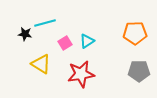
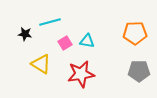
cyan line: moved 5 px right, 1 px up
cyan triangle: rotated 42 degrees clockwise
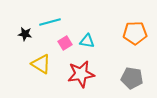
gray pentagon: moved 7 px left, 7 px down; rotated 10 degrees clockwise
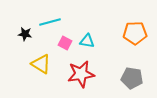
pink square: rotated 32 degrees counterclockwise
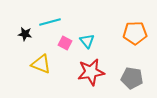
cyan triangle: rotated 42 degrees clockwise
yellow triangle: rotated 10 degrees counterclockwise
red star: moved 10 px right, 2 px up
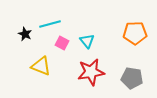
cyan line: moved 2 px down
black star: rotated 16 degrees clockwise
pink square: moved 3 px left
yellow triangle: moved 2 px down
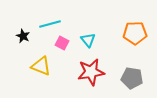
black star: moved 2 px left, 2 px down
cyan triangle: moved 1 px right, 1 px up
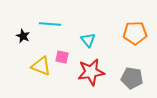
cyan line: rotated 20 degrees clockwise
pink square: moved 14 px down; rotated 16 degrees counterclockwise
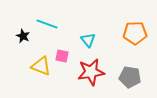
cyan line: moved 3 px left; rotated 15 degrees clockwise
pink square: moved 1 px up
gray pentagon: moved 2 px left, 1 px up
